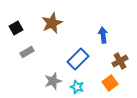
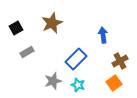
blue rectangle: moved 2 px left
orange square: moved 4 px right
cyan star: moved 1 px right, 2 px up
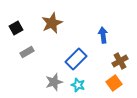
gray star: moved 1 px right, 1 px down
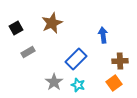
gray rectangle: moved 1 px right
brown cross: rotated 28 degrees clockwise
gray star: rotated 18 degrees counterclockwise
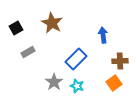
brown star: rotated 20 degrees counterclockwise
cyan star: moved 1 px left, 1 px down
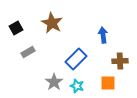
orange square: moved 6 px left; rotated 35 degrees clockwise
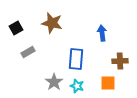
brown star: rotated 15 degrees counterclockwise
blue arrow: moved 1 px left, 2 px up
blue rectangle: rotated 40 degrees counterclockwise
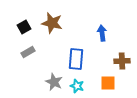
black square: moved 8 px right, 1 px up
brown cross: moved 2 px right
gray star: rotated 12 degrees counterclockwise
